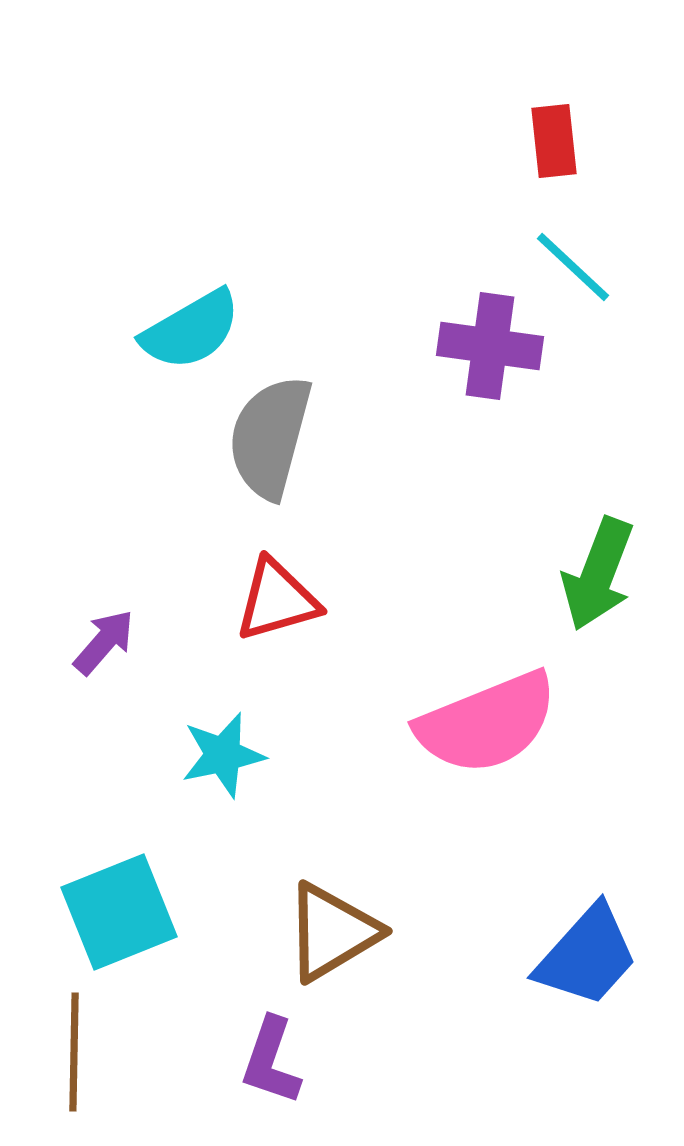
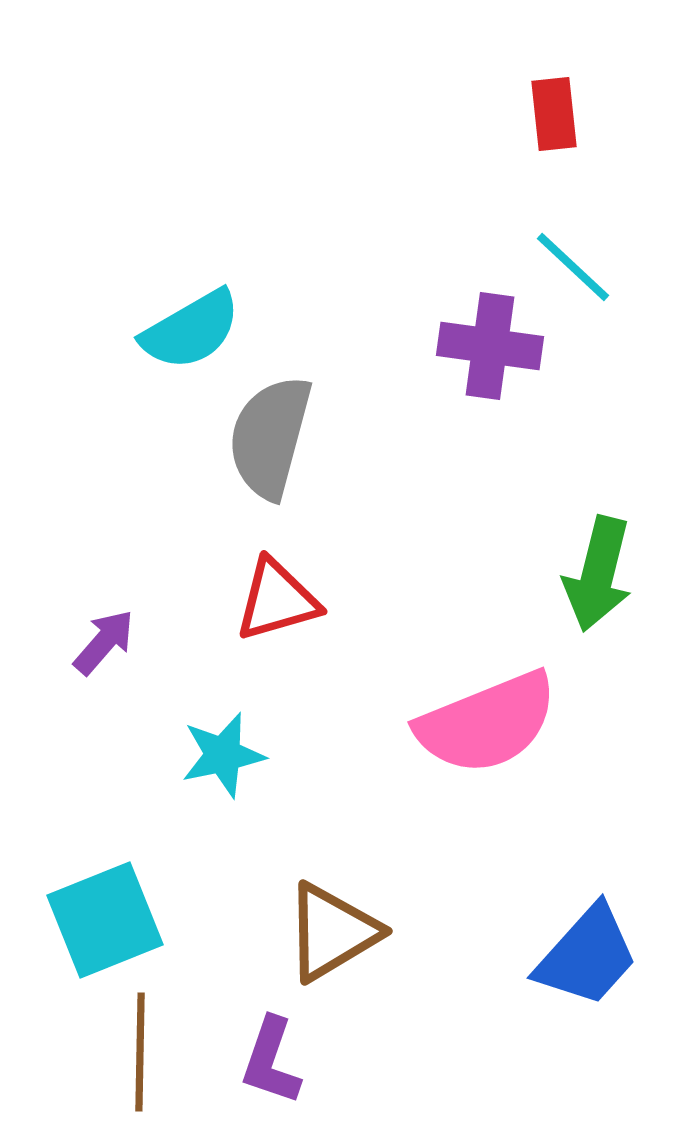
red rectangle: moved 27 px up
green arrow: rotated 7 degrees counterclockwise
cyan square: moved 14 px left, 8 px down
brown line: moved 66 px right
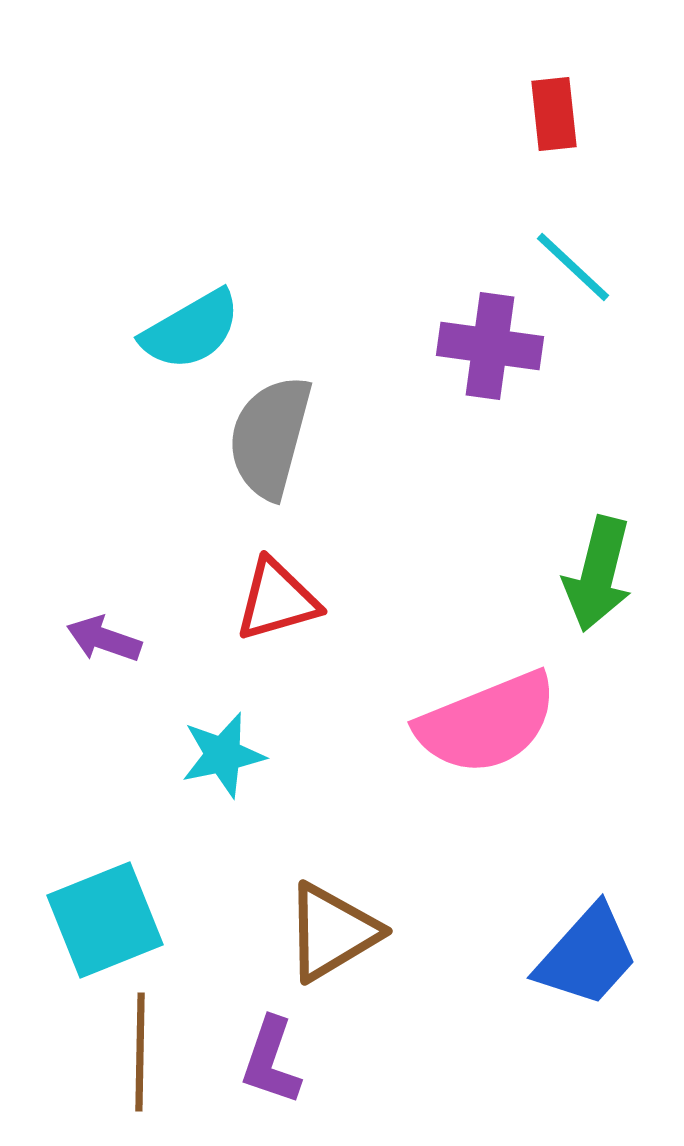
purple arrow: moved 3 px up; rotated 112 degrees counterclockwise
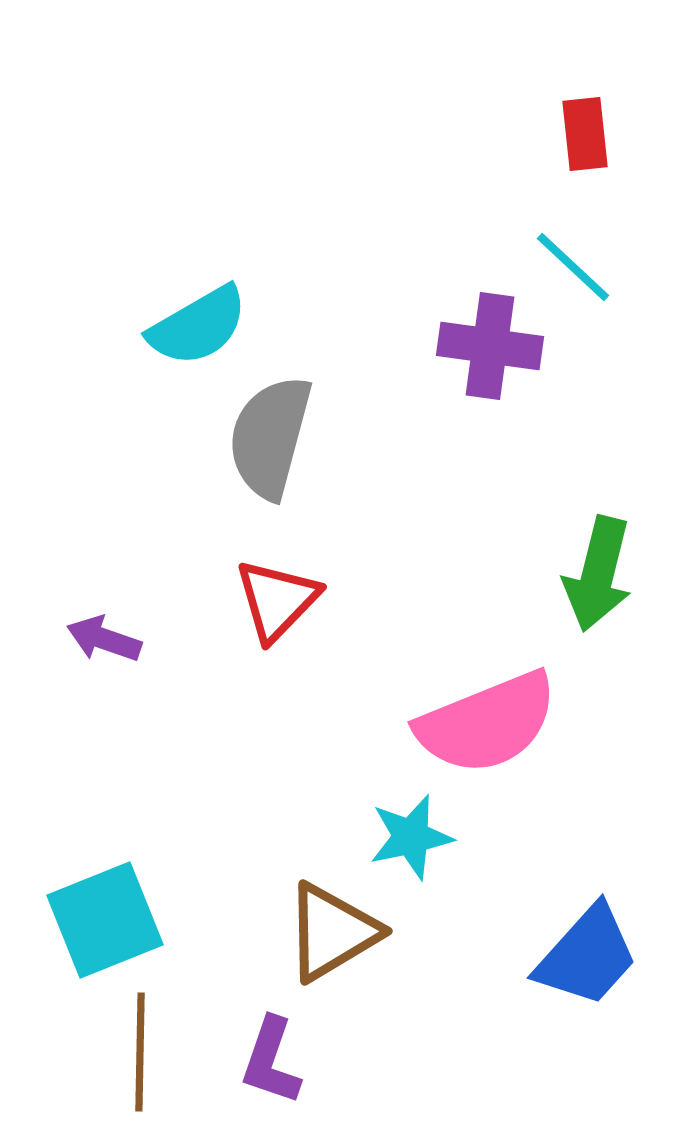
red rectangle: moved 31 px right, 20 px down
cyan semicircle: moved 7 px right, 4 px up
red triangle: rotated 30 degrees counterclockwise
cyan star: moved 188 px right, 82 px down
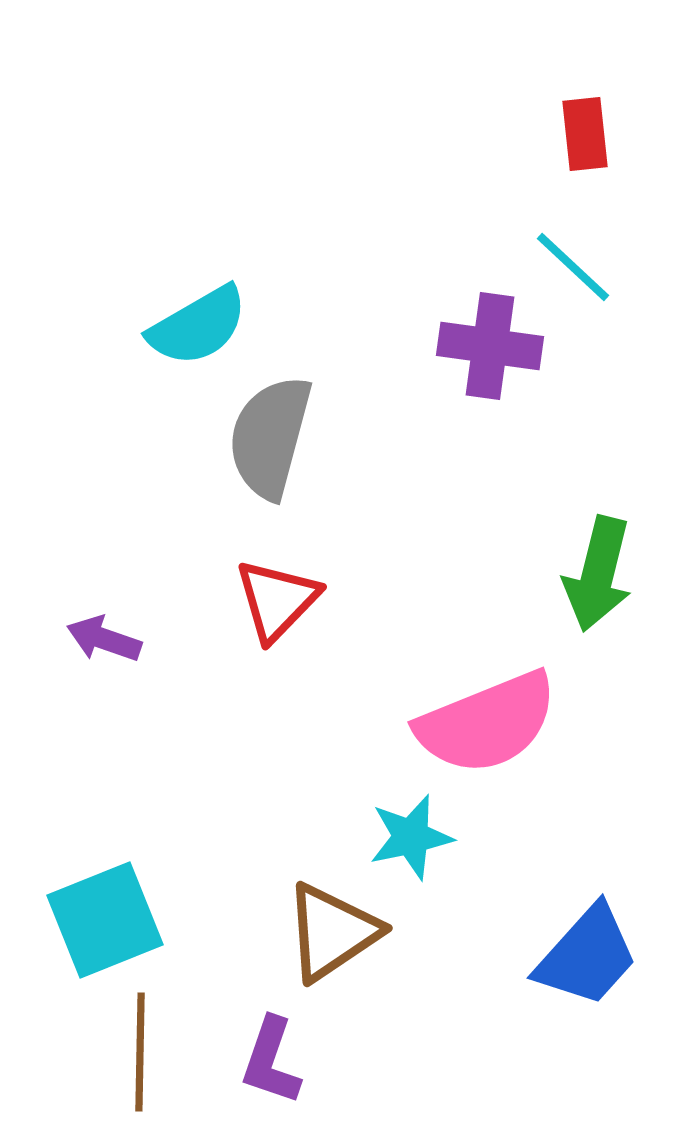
brown triangle: rotated 3 degrees counterclockwise
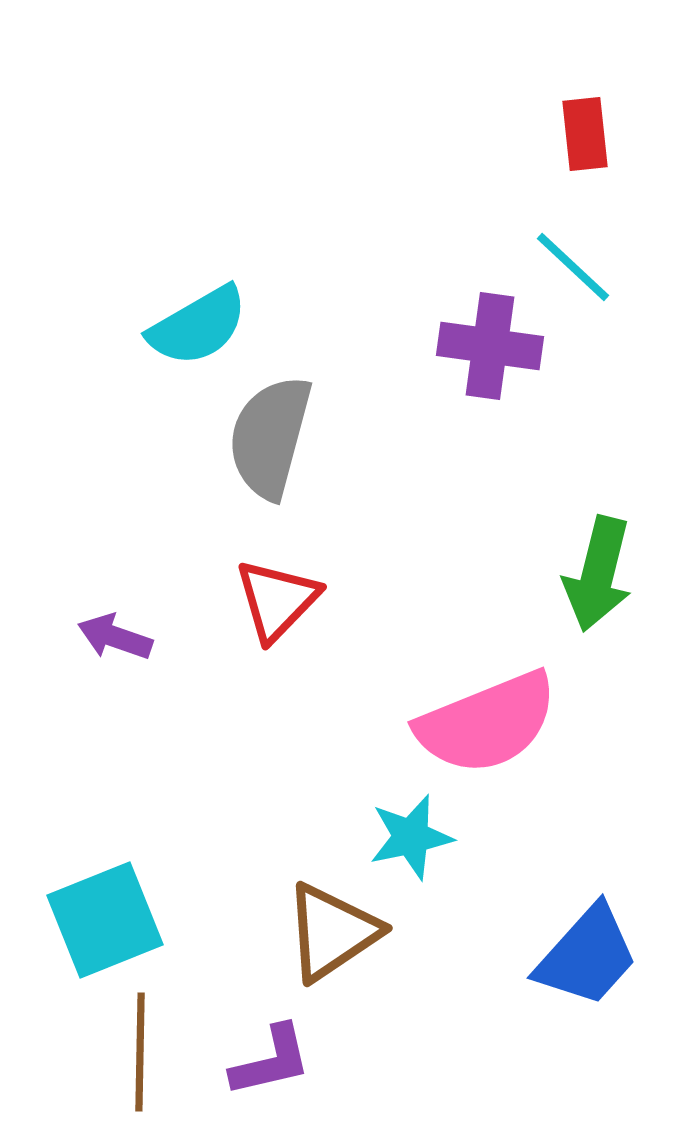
purple arrow: moved 11 px right, 2 px up
purple L-shape: rotated 122 degrees counterclockwise
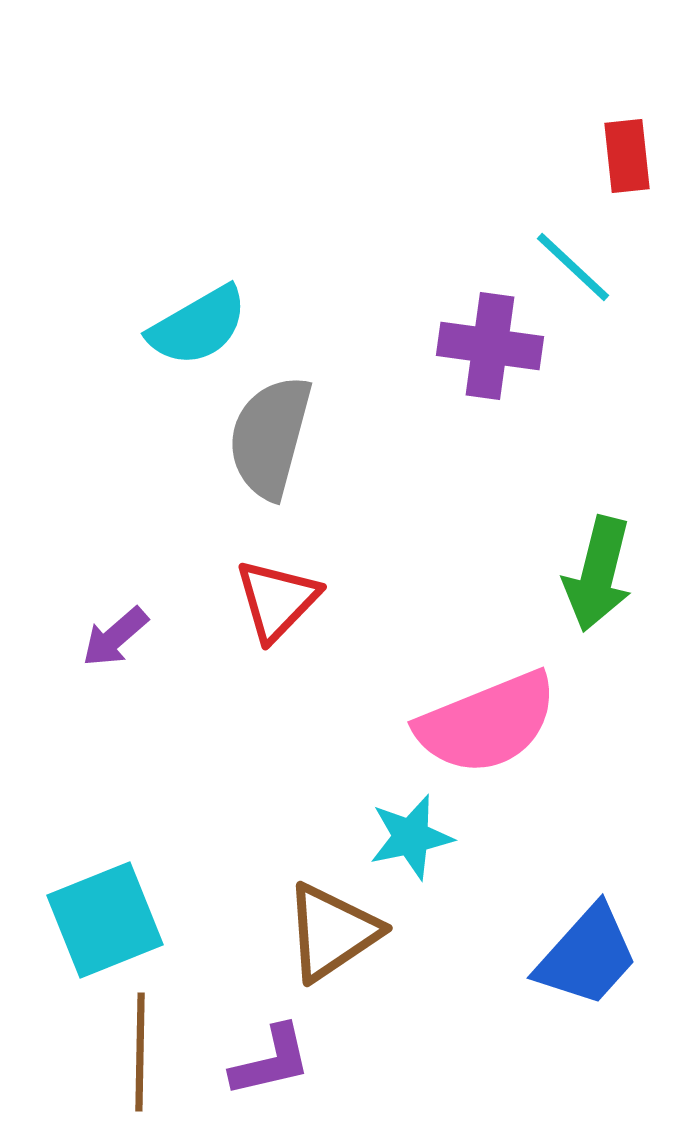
red rectangle: moved 42 px right, 22 px down
purple arrow: rotated 60 degrees counterclockwise
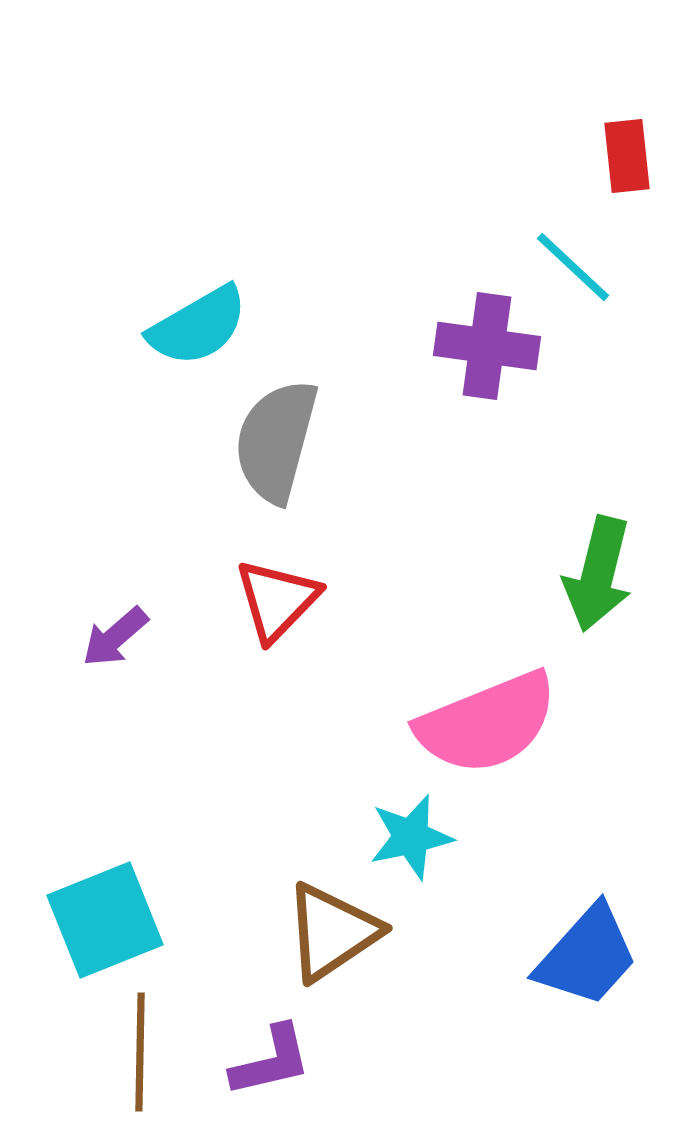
purple cross: moved 3 px left
gray semicircle: moved 6 px right, 4 px down
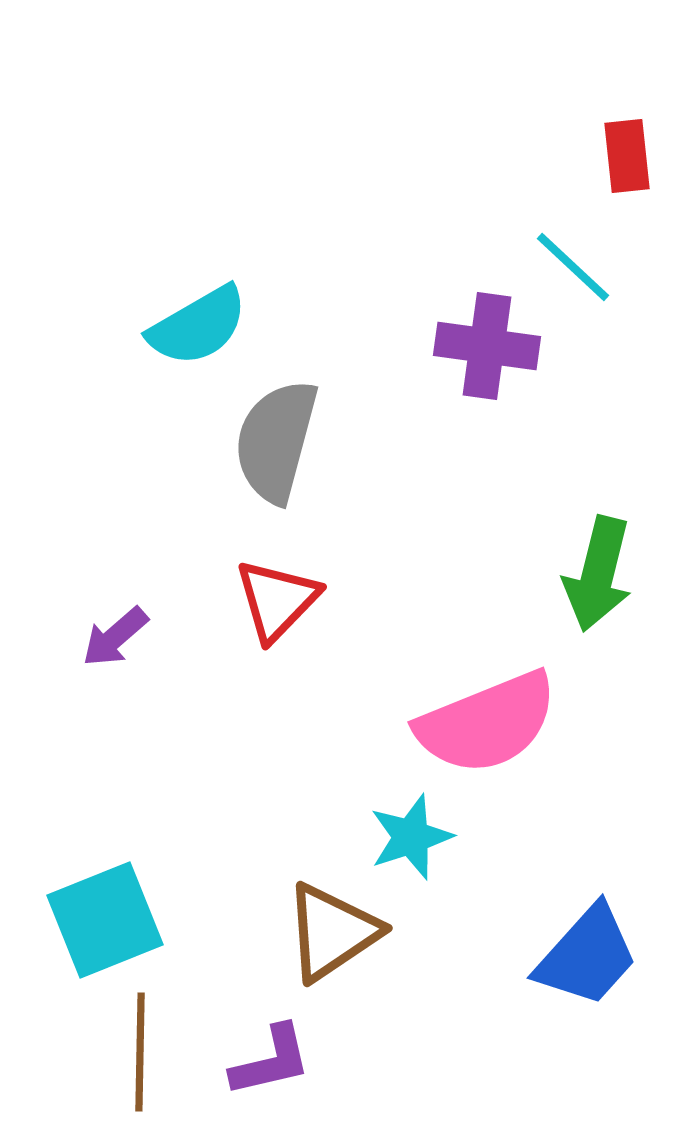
cyan star: rotated 6 degrees counterclockwise
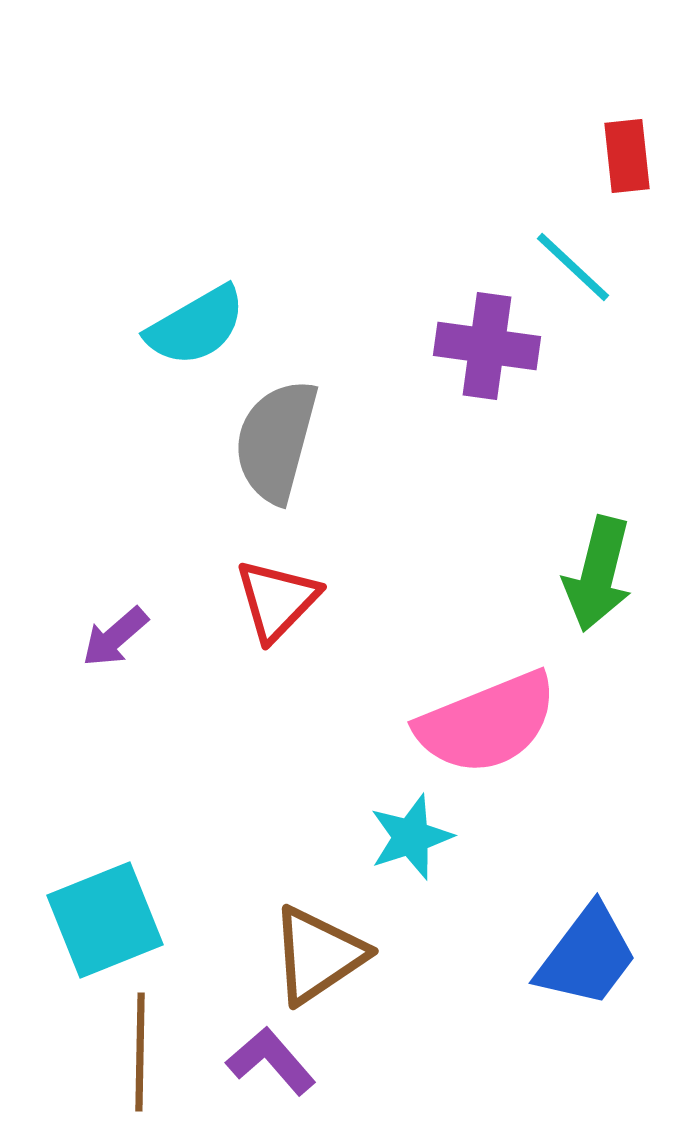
cyan semicircle: moved 2 px left
brown triangle: moved 14 px left, 23 px down
blue trapezoid: rotated 5 degrees counterclockwise
purple L-shape: rotated 118 degrees counterclockwise
